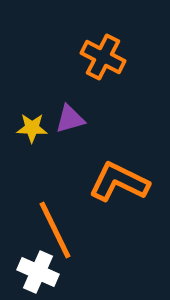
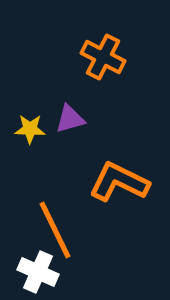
yellow star: moved 2 px left, 1 px down
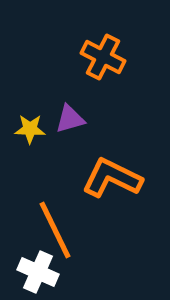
orange L-shape: moved 7 px left, 4 px up
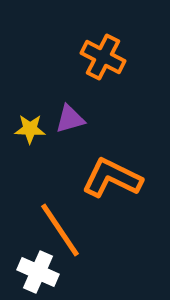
orange line: moved 5 px right; rotated 8 degrees counterclockwise
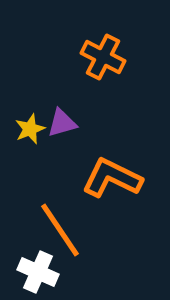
purple triangle: moved 8 px left, 4 px down
yellow star: rotated 24 degrees counterclockwise
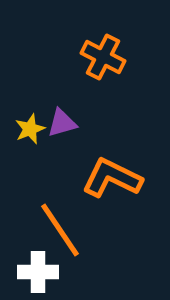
white cross: rotated 24 degrees counterclockwise
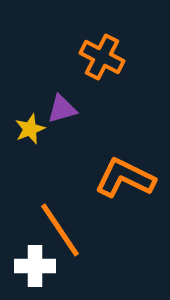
orange cross: moved 1 px left
purple triangle: moved 14 px up
orange L-shape: moved 13 px right
white cross: moved 3 px left, 6 px up
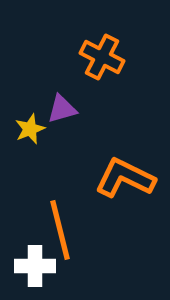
orange line: rotated 20 degrees clockwise
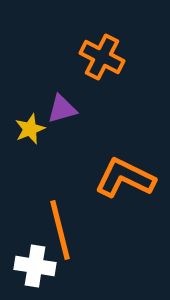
white cross: rotated 9 degrees clockwise
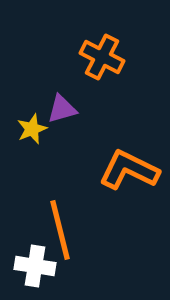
yellow star: moved 2 px right
orange L-shape: moved 4 px right, 8 px up
